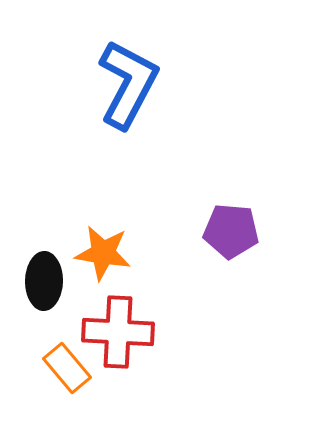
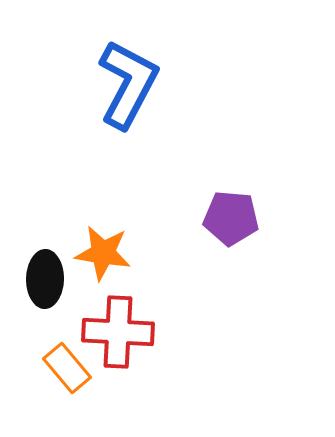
purple pentagon: moved 13 px up
black ellipse: moved 1 px right, 2 px up
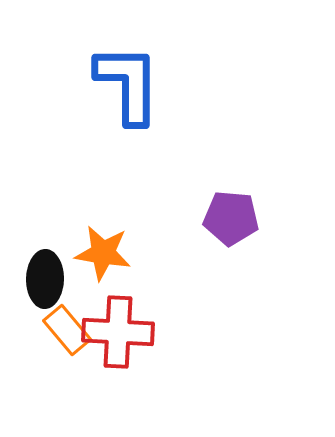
blue L-shape: rotated 28 degrees counterclockwise
orange rectangle: moved 38 px up
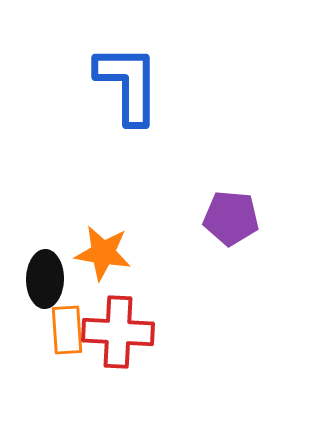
orange rectangle: rotated 36 degrees clockwise
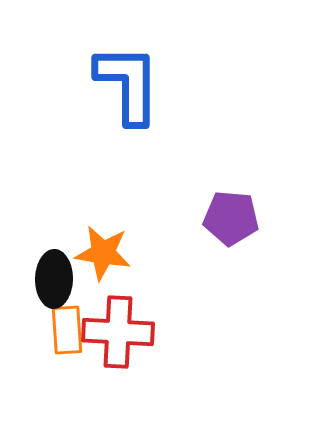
black ellipse: moved 9 px right
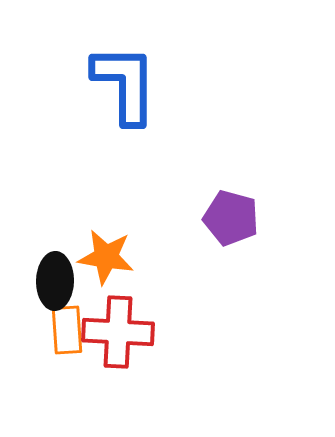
blue L-shape: moved 3 px left
purple pentagon: rotated 10 degrees clockwise
orange star: moved 3 px right, 4 px down
black ellipse: moved 1 px right, 2 px down
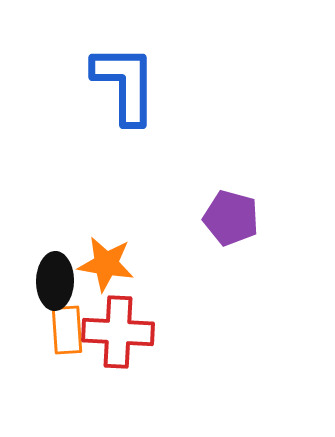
orange star: moved 7 px down
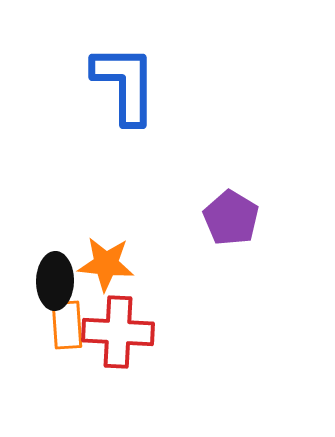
purple pentagon: rotated 16 degrees clockwise
orange star: rotated 4 degrees counterclockwise
orange rectangle: moved 5 px up
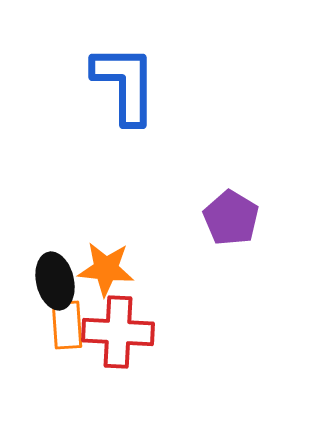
orange star: moved 5 px down
black ellipse: rotated 14 degrees counterclockwise
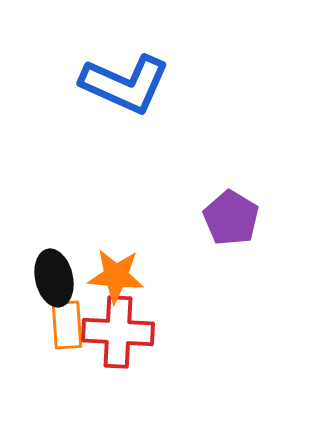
blue L-shape: rotated 114 degrees clockwise
orange star: moved 10 px right, 7 px down
black ellipse: moved 1 px left, 3 px up
